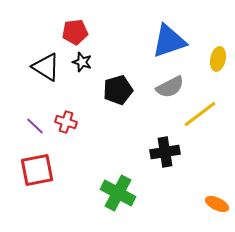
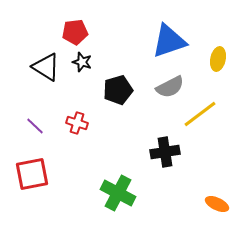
red cross: moved 11 px right, 1 px down
red square: moved 5 px left, 4 px down
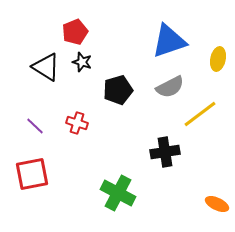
red pentagon: rotated 15 degrees counterclockwise
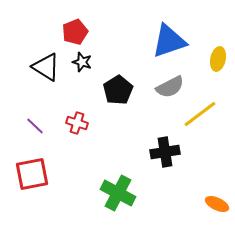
black pentagon: rotated 16 degrees counterclockwise
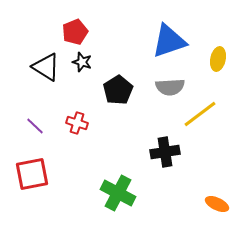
gray semicircle: rotated 24 degrees clockwise
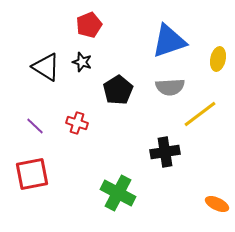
red pentagon: moved 14 px right, 7 px up
